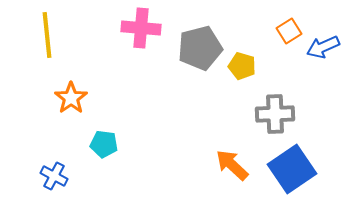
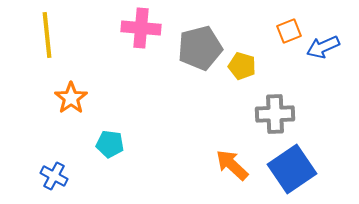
orange square: rotated 10 degrees clockwise
cyan pentagon: moved 6 px right
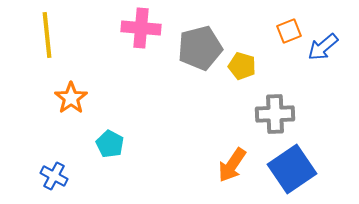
blue arrow: rotated 16 degrees counterclockwise
cyan pentagon: rotated 20 degrees clockwise
orange arrow: rotated 99 degrees counterclockwise
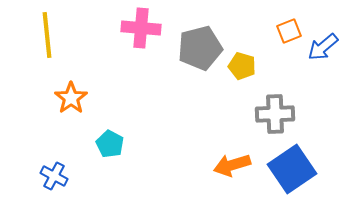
orange arrow: rotated 39 degrees clockwise
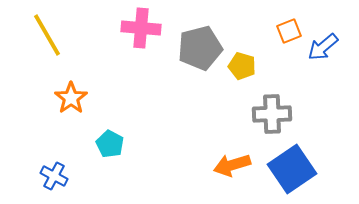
yellow line: rotated 24 degrees counterclockwise
gray cross: moved 3 px left
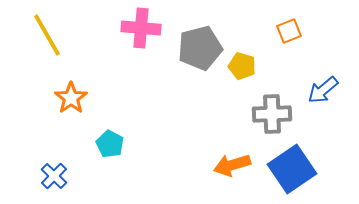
blue arrow: moved 43 px down
blue cross: rotated 16 degrees clockwise
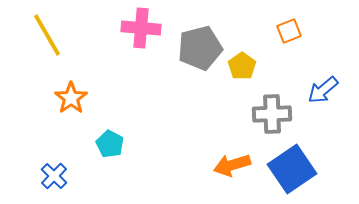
yellow pentagon: rotated 20 degrees clockwise
